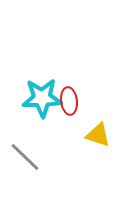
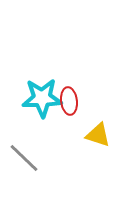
gray line: moved 1 px left, 1 px down
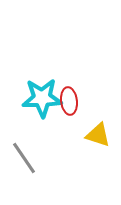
gray line: rotated 12 degrees clockwise
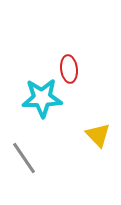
red ellipse: moved 32 px up
yellow triangle: rotated 28 degrees clockwise
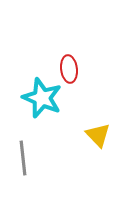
cyan star: rotated 24 degrees clockwise
gray line: moved 1 px left; rotated 28 degrees clockwise
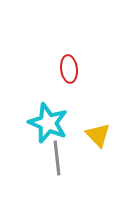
cyan star: moved 6 px right, 25 px down
gray line: moved 34 px right
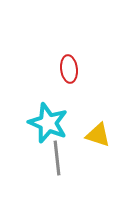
yellow triangle: rotated 28 degrees counterclockwise
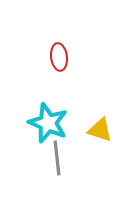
red ellipse: moved 10 px left, 12 px up
yellow triangle: moved 2 px right, 5 px up
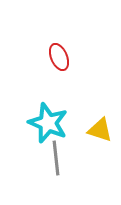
red ellipse: rotated 16 degrees counterclockwise
gray line: moved 1 px left
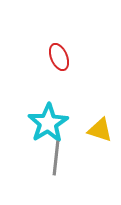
cyan star: rotated 18 degrees clockwise
gray line: rotated 12 degrees clockwise
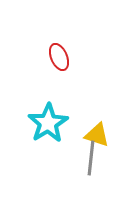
yellow triangle: moved 3 px left, 5 px down
gray line: moved 35 px right
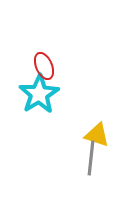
red ellipse: moved 15 px left, 9 px down
cyan star: moved 9 px left, 29 px up
